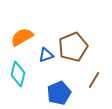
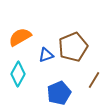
orange semicircle: moved 2 px left
cyan diamond: rotated 15 degrees clockwise
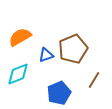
brown pentagon: moved 2 px down
cyan diamond: rotated 40 degrees clockwise
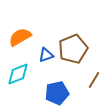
blue pentagon: moved 2 px left; rotated 10 degrees clockwise
